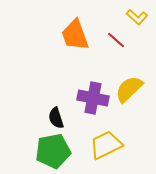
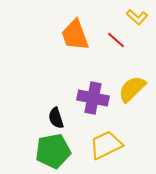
yellow semicircle: moved 3 px right
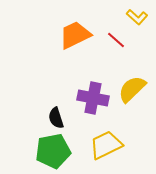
orange trapezoid: rotated 84 degrees clockwise
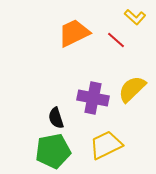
yellow L-shape: moved 2 px left
orange trapezoid: moved 1 px left, 2 px up
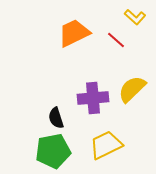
purple cross: rotated 16 degrees counterclockwise
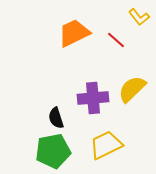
yellow L-shape: moved 4 px right; rotated 10 degrees clockwise
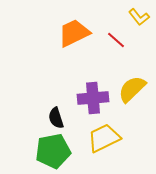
yellow trapezoid: moved 2 px left, 7 px up
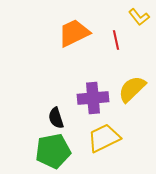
red line: rotated 36 degrees clockwise
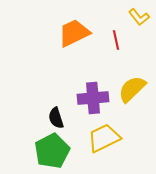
green pentagon: moved 1 px left; rotated 16 degrees counterclockwise
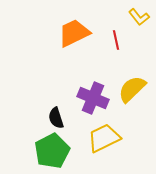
purple cross: rotated 28 degrees clockwise
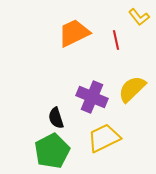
purple cross: moved 1 px left, 1 px up
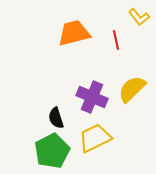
orange trapezoid: rotated 12 degrees clockwise
yellow trapezoid: moved 9 px left
